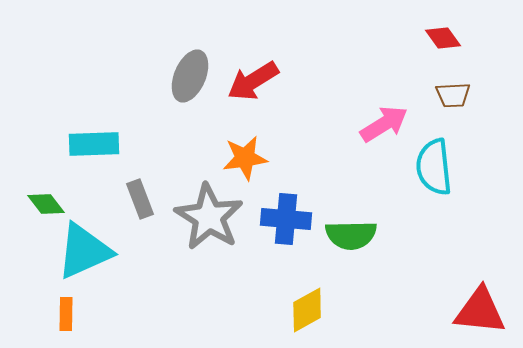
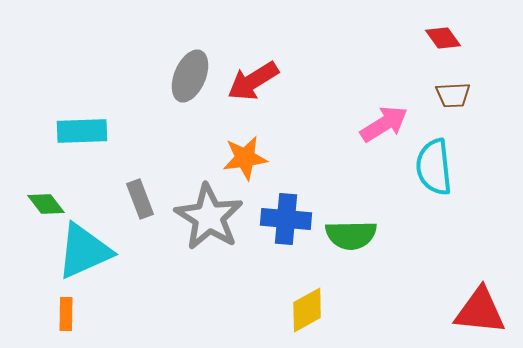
cyan rectangle: moved 12 px left, 13 px up
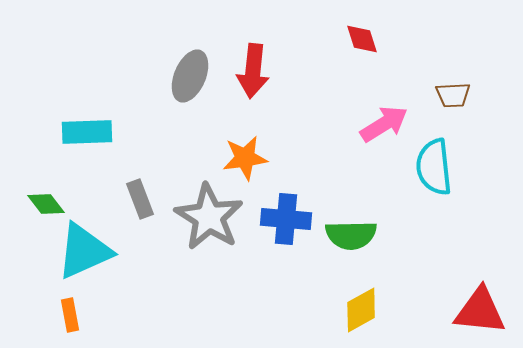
red diamond: moved 81 px left, 1 px down; rotated 18 degrees clockwise
red arrow: moved 10 px up; rotated 52 degrees counterclockwise
cyan rectangle: moved 5 px right, 1 px down
yellow diamond: moved 54 px right
orange rectangle: moved 4 px right, 1 px down; rotated 12 degrees counterclockwise
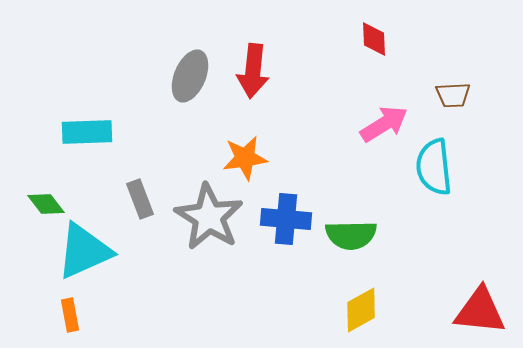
red diamond: moved 12 px right; rotated 15 degrees clockwise
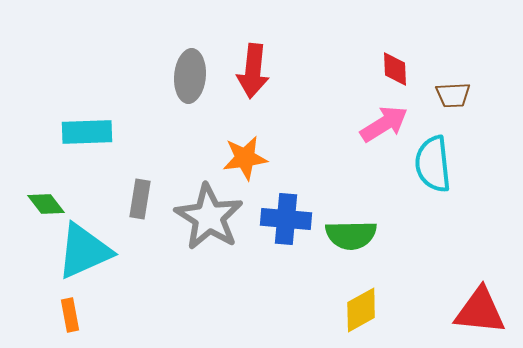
red diamond: moved 21 px right, 30 px down
gray ellipse: rotated 18 degrees counterclockwise
cyan semicircle: moved 1 px left, 3 px up
gray rectangle: rotated 30 degrees clockwise
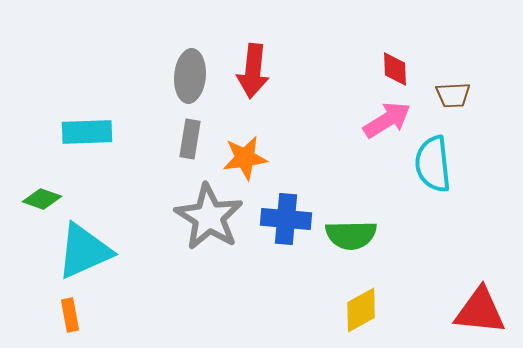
pink arrow: moved 3 px right, 4 px up
gray rectangle: moved 50 px right, 60 px up
green diamond: moved 4 px left, 5 px up; rotated 33 degrees counterclockwise
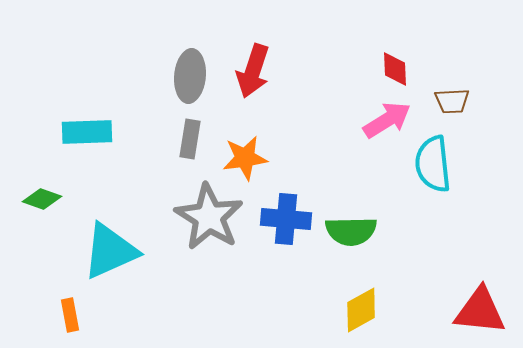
red arrow: rotated 12 degrees clockwise
brown trapezoid: moved 1 px left, 6 px down
green semicircle: moved 4 px up
cyan triangle: moved 26 px right
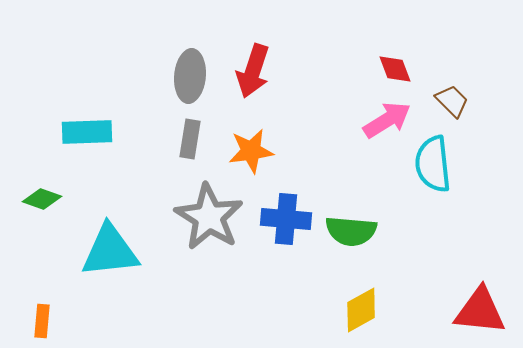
red diamond: rotated 18 degrees counterclockwise
brown trapezoid: rotated 132 degrees counterclockwise
orange star: moved 6 px right, 7 px up
green semicircle: rotated 6 degrees clockwise
cyan triangle: rotated 18 degrees clockwise
orange rectangle: moved 28 px left, 6 px down; rotated 16 degrees clockwise
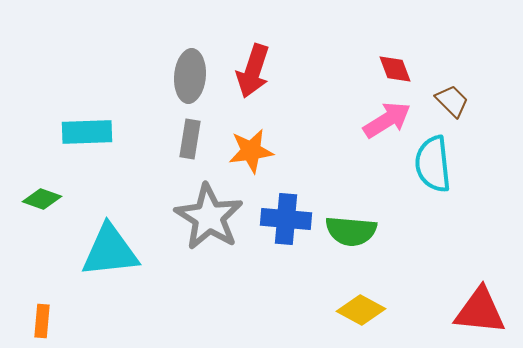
yellow diamond: rotated 57 degrees clockwise
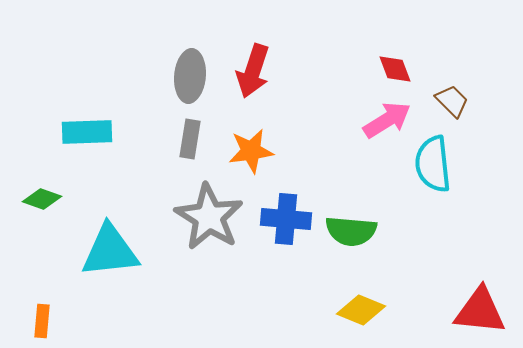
yellow diamond: rotated 6 degrees counterclockwise
